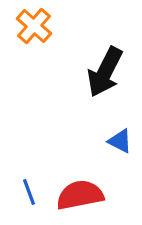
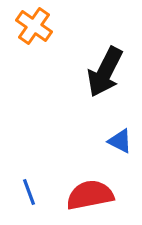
orange cross: rotated 6 degrees counterclockwise
red semicircle: moved 10 px right
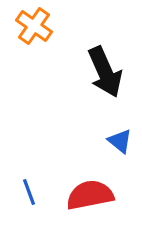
black arrow: rotated 51 degrees counterclockwise
blue triangle: rotated 12 degrees clockwise
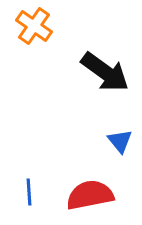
black arrow: rotated 30 degrees counterclockwise
blue triangle: rotated 12 degrees clockwise
blue line: rotated 16 degrees clockwise
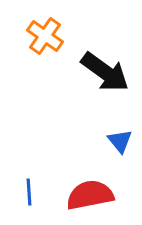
orange cross: moved 11 px right, 10 px down
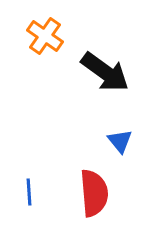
red semicircle: moved 4 px right, 2 px up; rotated 96 degrees clockwise
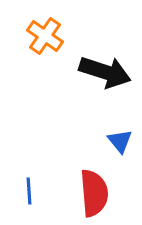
black arrow: rotated 18 degrees counterclockwise
blue line: moved 1 px up
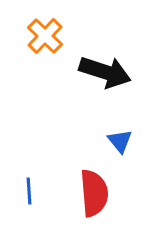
orange cross: rotated 9 degrees clockwise
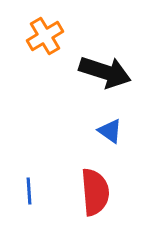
orange cross: rotated 15 degrees clockwise
blue triangle: moved 10 px left, 10 px up; rotated 16 degrees counterclockwise
red semicircle: moved 1 px right, 1 px up
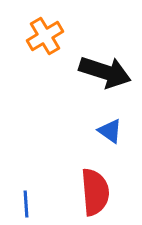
blue line: moved 3 px left, 13 px down
